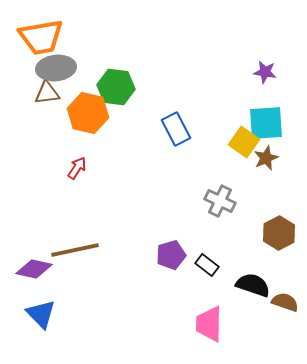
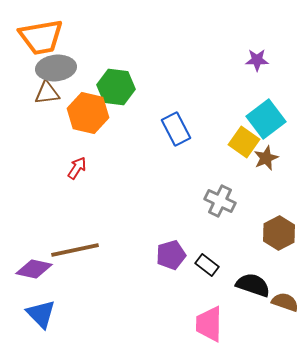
purple star: moved 8 px left, 12 px up; rotated 10 degrees counterclockwise
cyan square: moved 4 px up; rotated 33 degrees counterclockwise
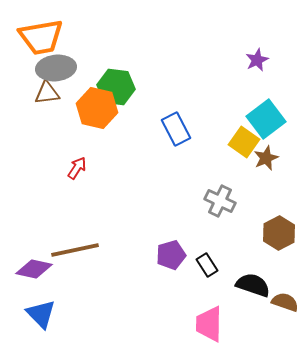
purple star: rotated 25 degrees counterclockwise
orange hexagon: moved 9 px right, 5 px up
black rectangle: rotated 20 degrees clockwise
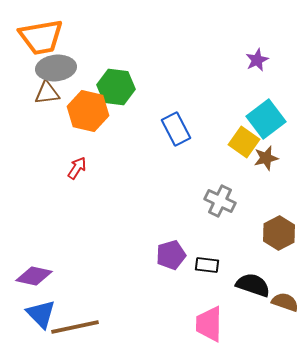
orange hexagon: moved 9 px left, 3 px down
brown star: rotated 10 degrees clockwise
brown line: moved 77 px down
black rectangle: rotated 50 degrees counterclockwise
purple diamond: moved 7 px down
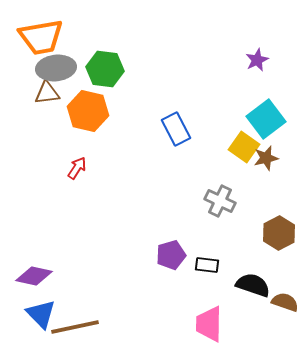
green hexagon: moved 11 px left, 18 px up
yellow square: moved 5 px down
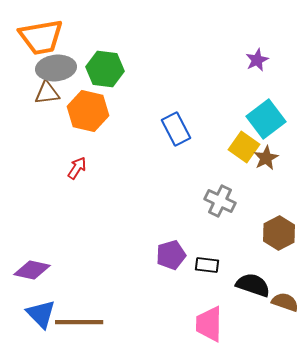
brown star: rotated 15 degrees counterclockwise
purple diamond: moved 2 px left, 6 px up
brown line: moved 4 px right, 5 px up; rotated 12 degrees clockwise
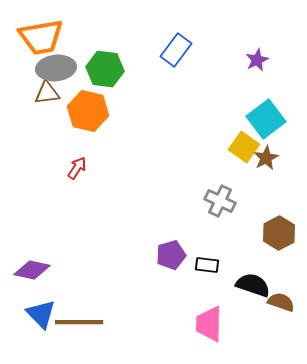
blue rectangle: moved 79 px up; rotated 64 degrees clockwise
brown semicircle: moved 4 px left
